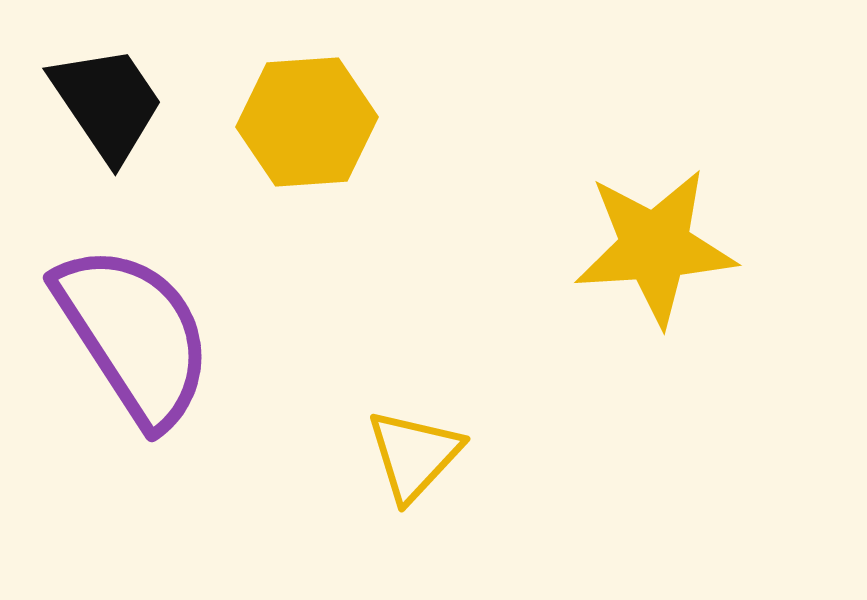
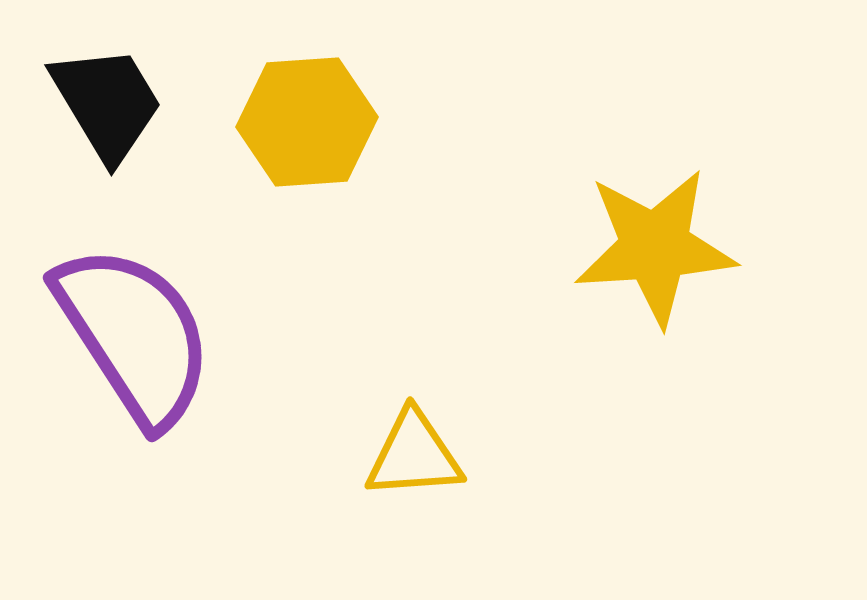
black trapezoid: rotated 3 degrees clockwise
yellow triangle: rotated 43 degrees clockwise
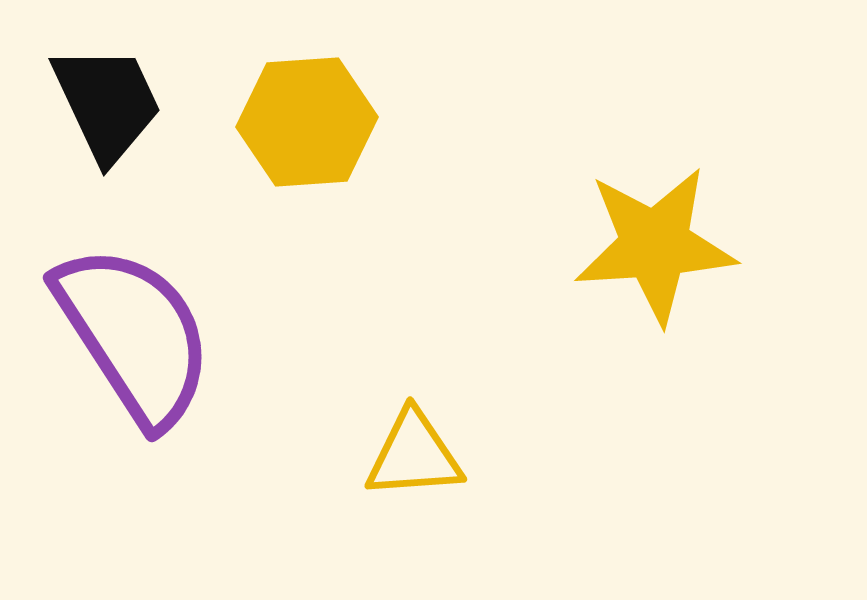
black trapezoid: rotated 6 degrees clockwise
yellow star: moved 2 px up
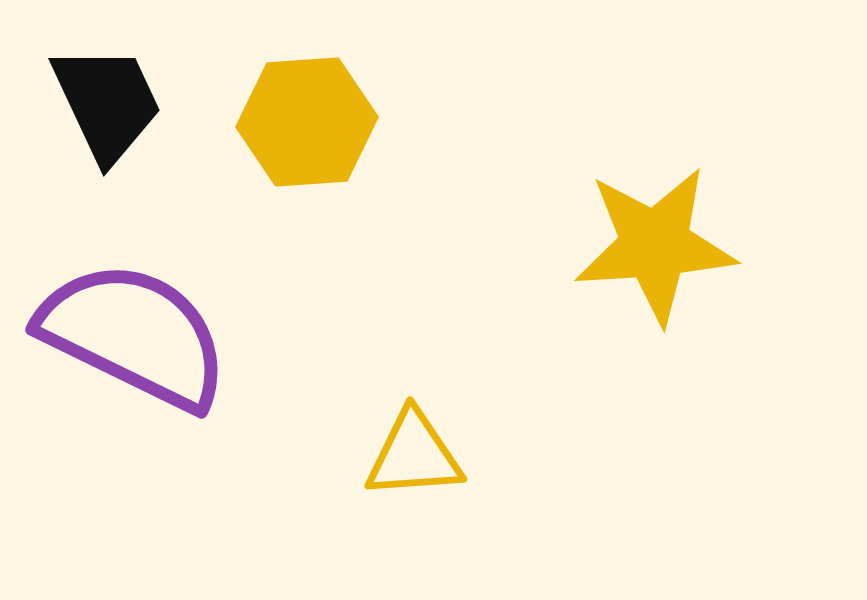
purple semicircle: rotated 31 degrees counterclockwise
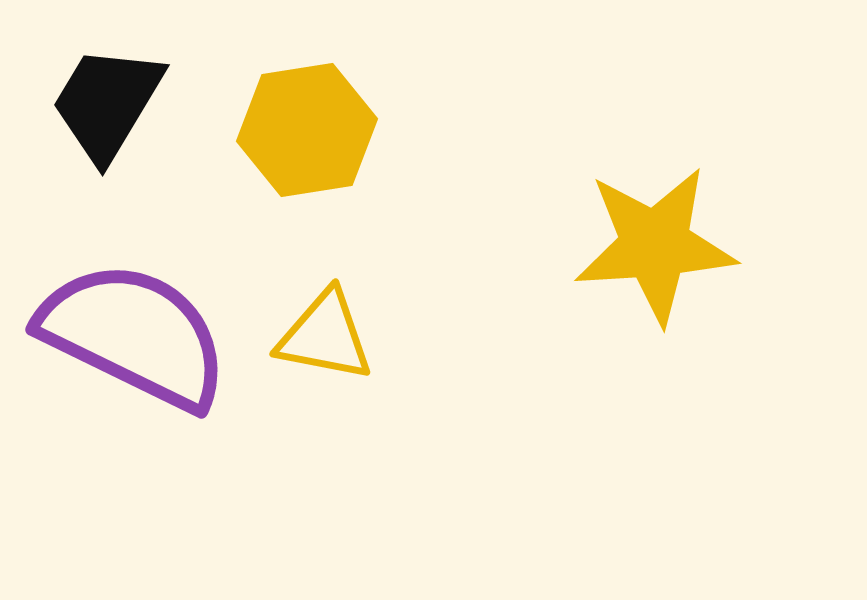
black trapezoid: rotated 124 degrees counterclockwise
yellow hexagon: moved 8 px down; rotated 5 degrees counterclockwise
yellow triangle: moved 89 px left, 119 px up; rotated 15 degrees clockwise
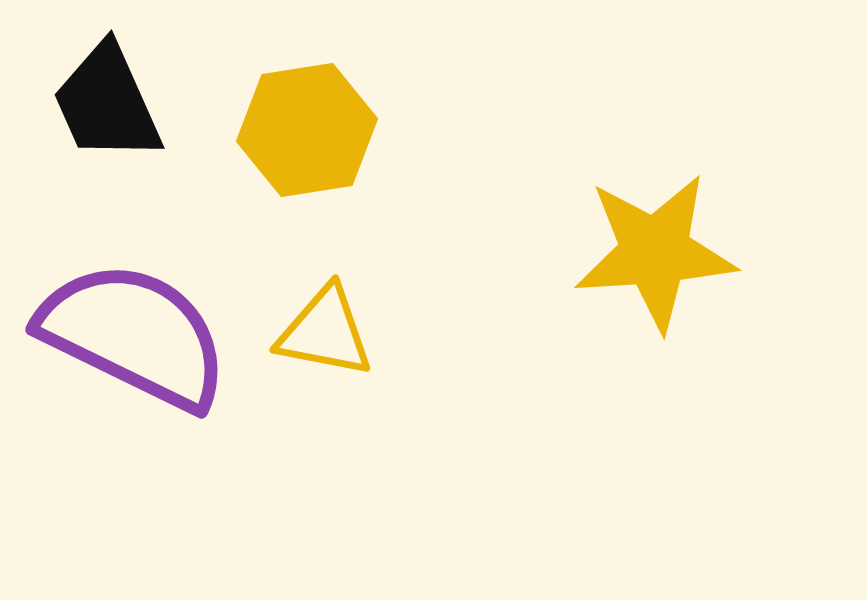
black trapezoid: rotated 55 degrees counterclockwise
yellow star: moved 7 px down
yellow triangle: moved 4 px up
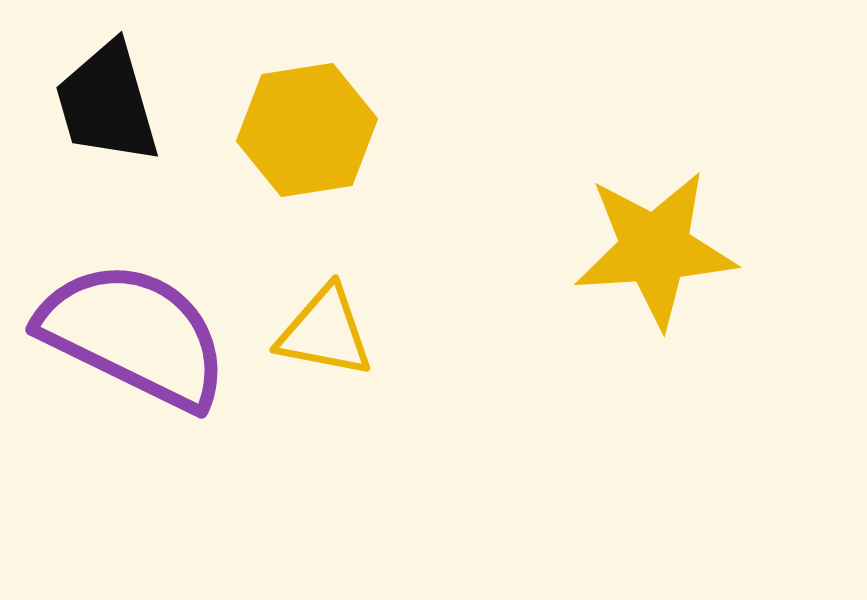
black trapezoid: rotated 8 degrees clockwise
yellow star: moved 3 px up
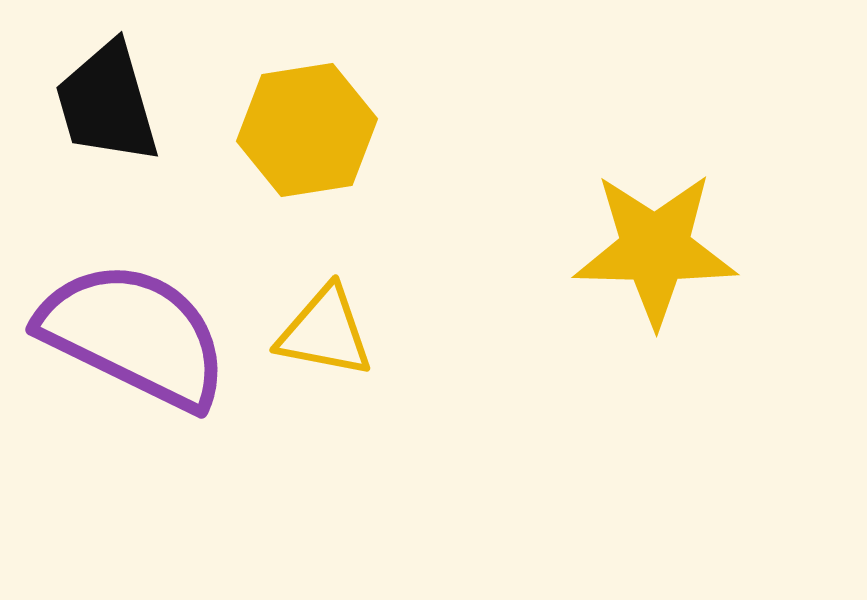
yellow star: rotated 5 degrees clockwise
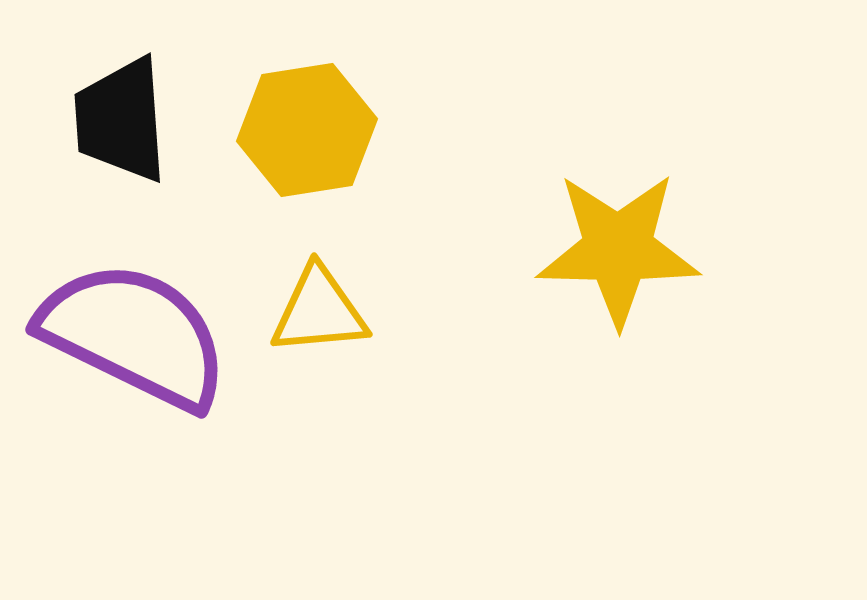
black trapezoid: moved 14 px right, 17 px down; rotated 12 degrees clockwise
yellow star: moved 37 px left
yellow triangle: moved 6 px left, 21 px up; rotated 16 degrees counterclockwise
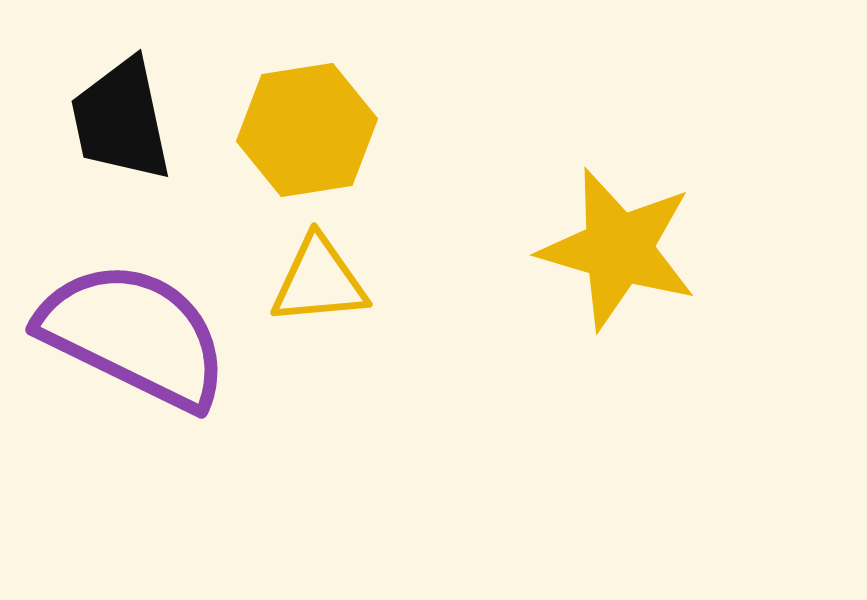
black trapezoid: rotated 8 degrees counterclockwise
yellow star: rotated 15 degrees clockwise
yellow triangle: moved 30 px up
